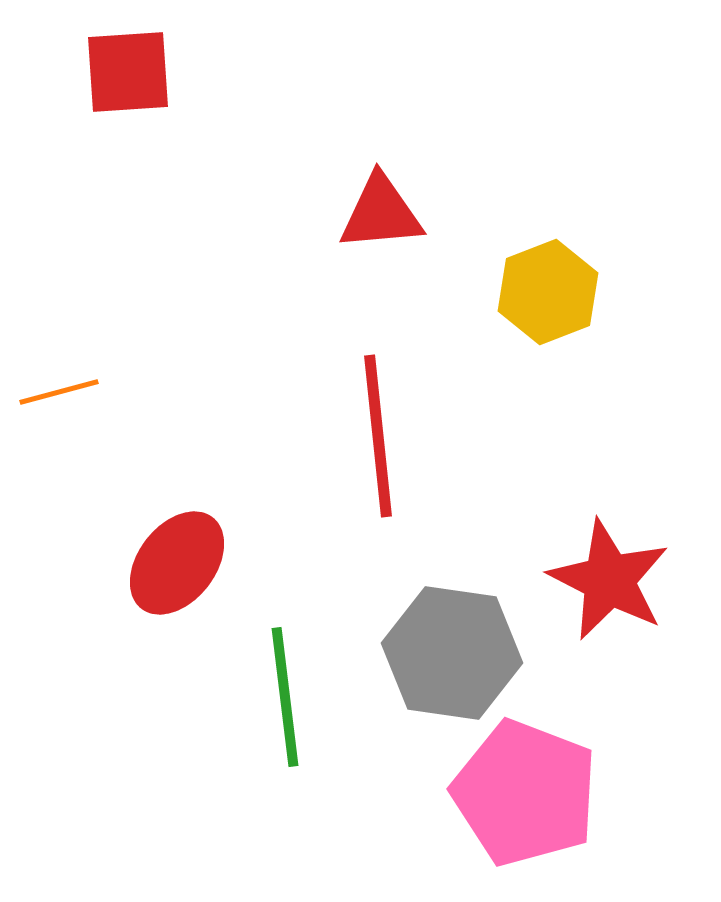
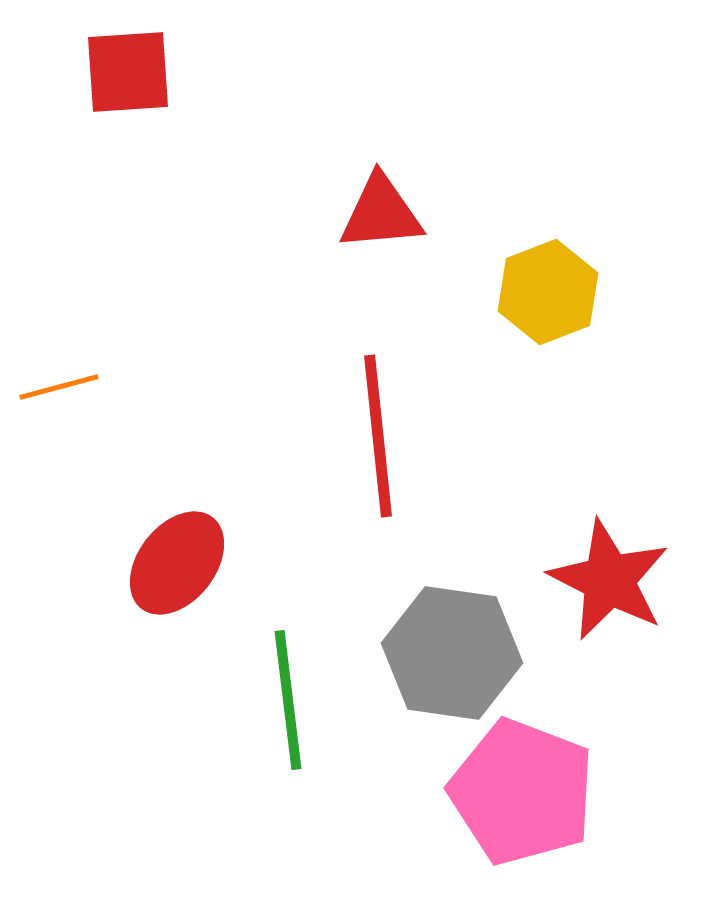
orange line: moved 5 px up
green line: moved 3 px right, 3 px down
pink pentagon: moved 3 px left, 1 px up
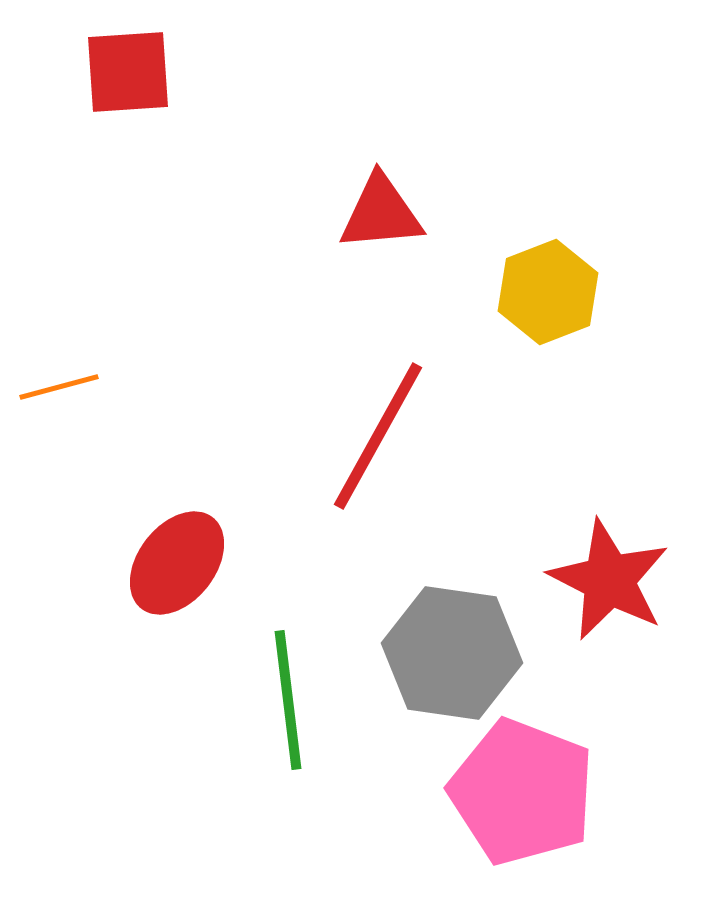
red line: rotated 35 degrees clockwise
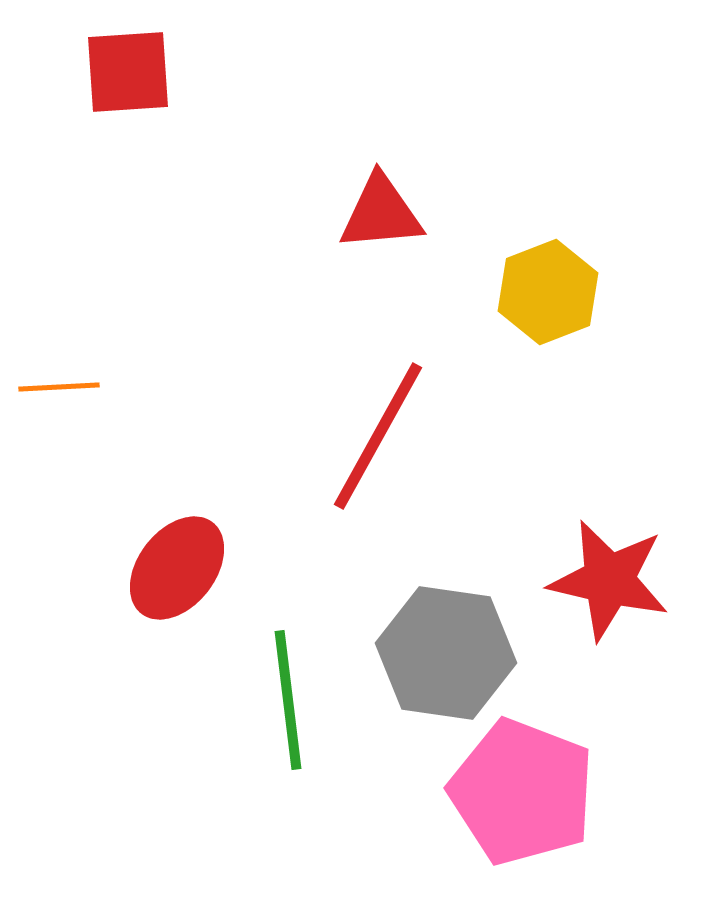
orange line: rotated 12 degrees clockwise
red ellipse: moved 5 px down
red star: rotated 14 degrees counterclockwise
gray hexagon: moved 6 px left
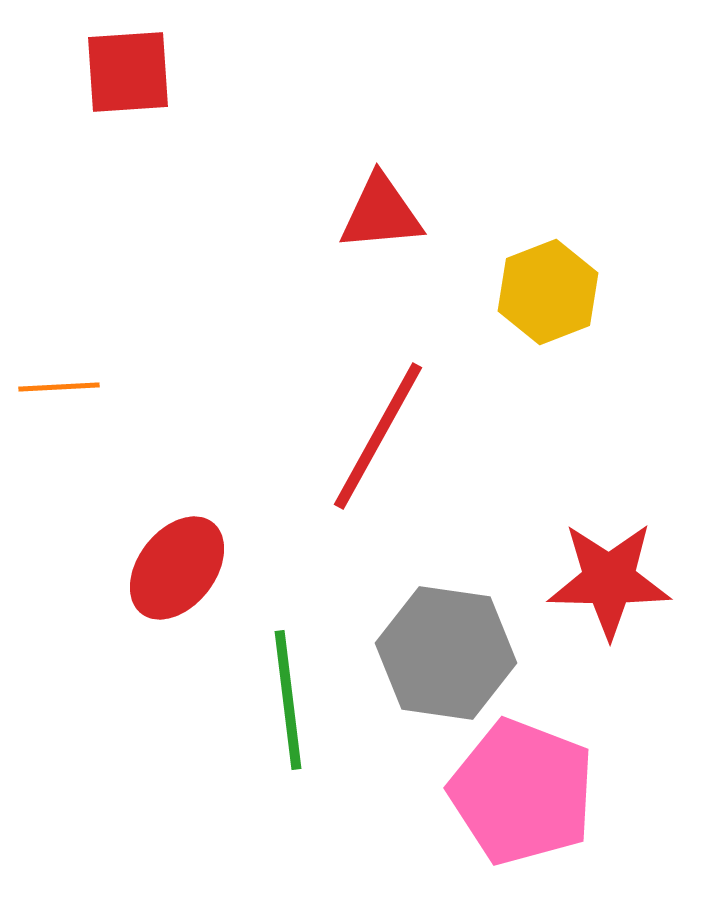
red star: rotated 12 degrees counterclockwise
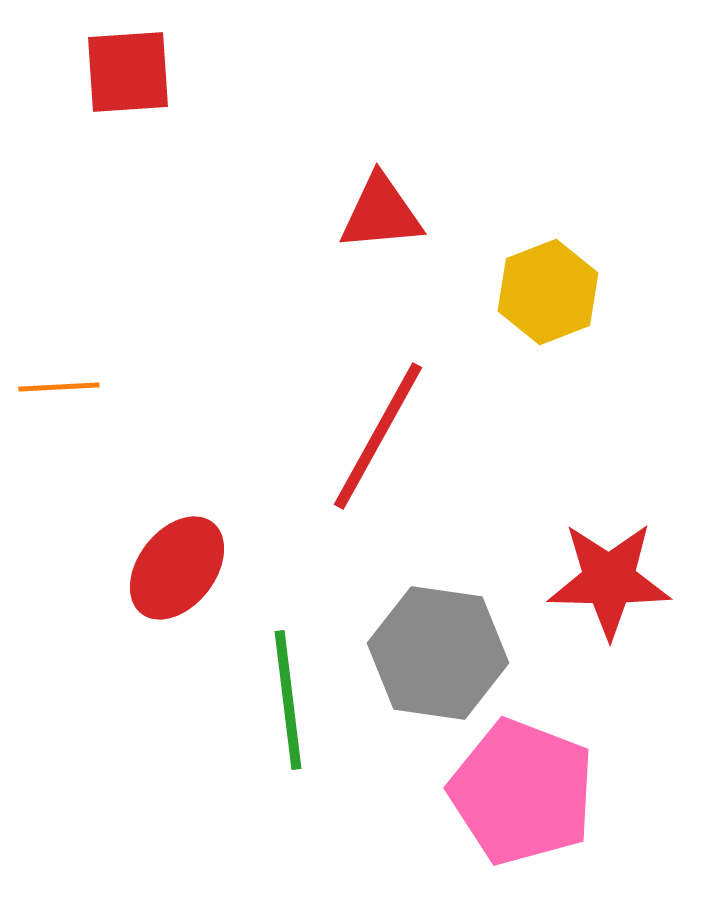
gray hexagon: moved 8 px left
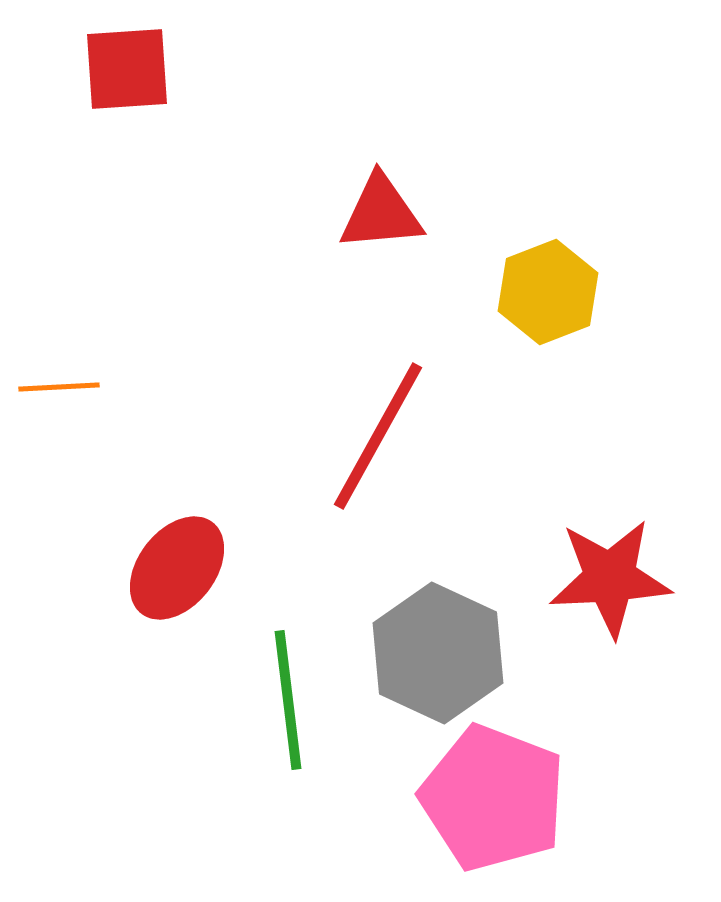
red square: moved 1 px left, 3 px up
red star: moved 1 px right, 2 px up; rotated 4 degrees counterclockwise
gray hexagon: rotated 17 degrees clockwise
pink pentagon: moved 29 px left, 6 px down
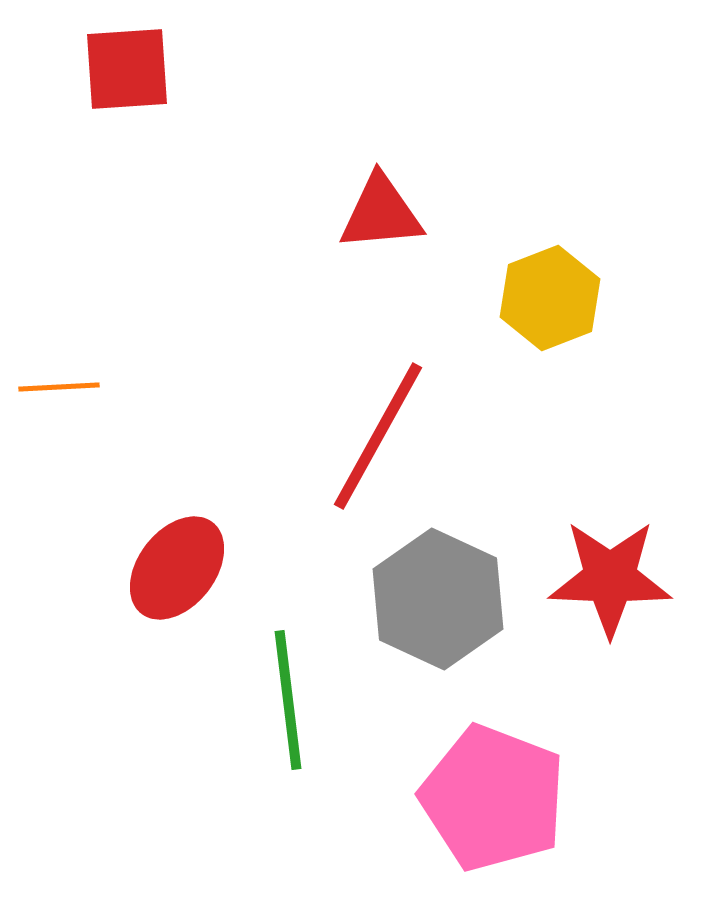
yellow hexagon: moved 2 px right, 6 px down
red star: rotated 5 degrees clockwise
gray hexagon: moved 54 px up
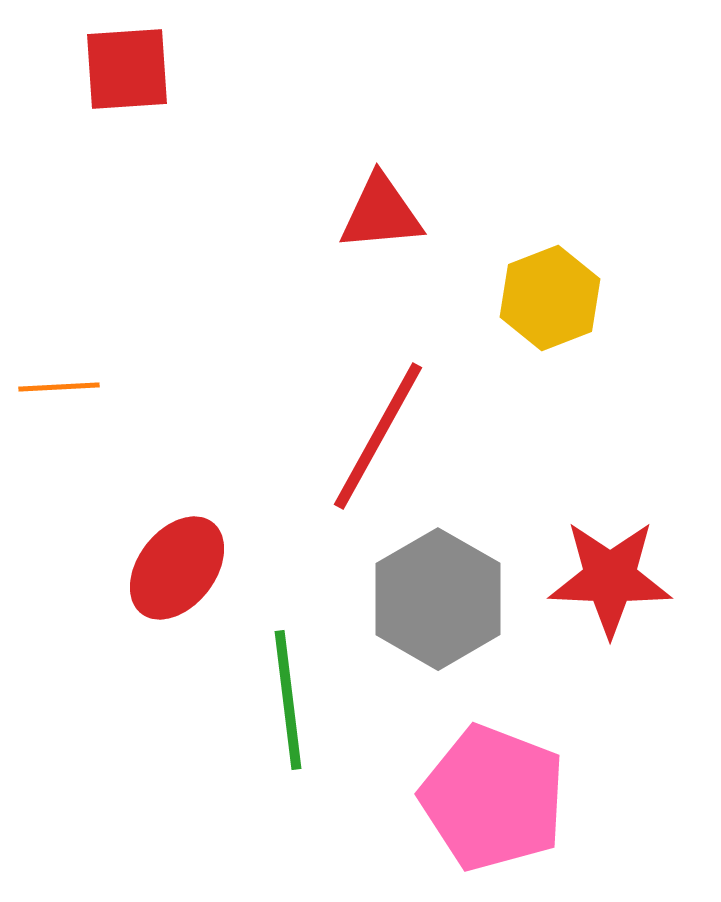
gray hexagon: rotated 5 degrees clockwise
